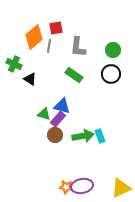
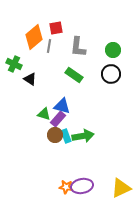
cyan rectangle: moved 34 px left
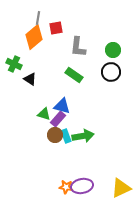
gray line: moved 11 px left, 28 px up
black circle: moved 2 px up
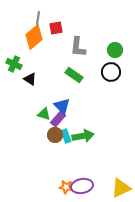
green circle: moved 2 px right
blue triangle: rotated 30 degrees clockwise
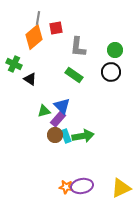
green triangle: moved 3 px up; rotated 32 degrees counterclockwise
